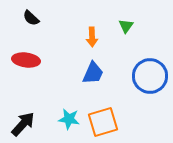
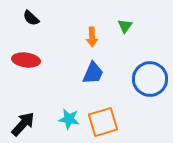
green triangle: moved 1 px left
blue circle: moved 3 px down
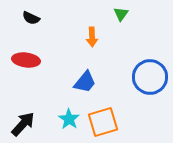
black semicircle: rotated 18 degrees counterclockwise
green triangle: moved 4 px left, 12 px up
blue trapezoid: moved 8 px left, 9 px down; rotated 15 degrees clockwise
blue circle: moved 2 px up
cyan star: rotated 25 degrees clockwise
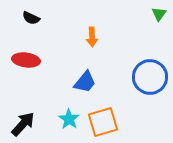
green triangle: moved 38 px right
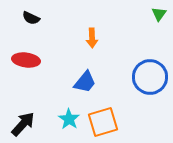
orange arrow: moved 1 px down
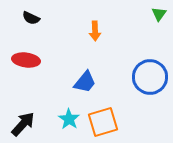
orange arrow: moved 3 px right, 7 px up
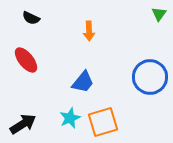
orange arrow: moved 6 px left
red ellipse: rotated 44 degrees clockwise
blue trapezoid: moved 2 px left
cyan star: moved 1 px right, 1 px up; rotated 15 degrees clockwise
black arrow: rotated 16 degrees clockwise
